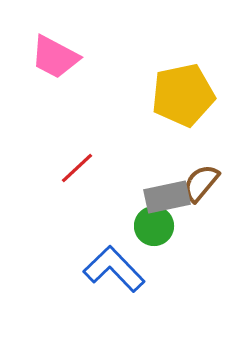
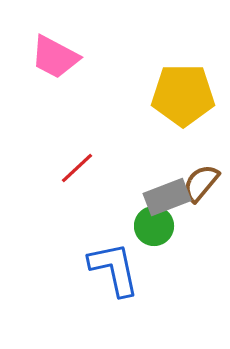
yellow pentagon: rotated 12 degrees clockwise
gray rectangle: rotated 9 degrees counterclockwise
blue L-shape: rotated 32 degrees clockwise
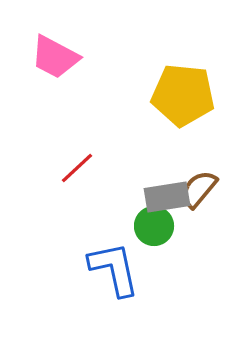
yellow pentagon: rotated 6 degrees clockwise
brown semicircle: moved 2 px left, 6 px down
gray rectangle: rotated 12 degrees clockwise
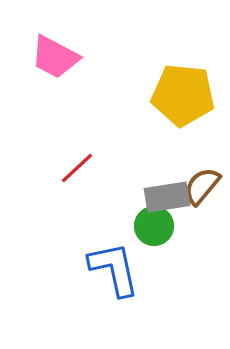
brown semicircle: moved 3 px right, 3 px up
